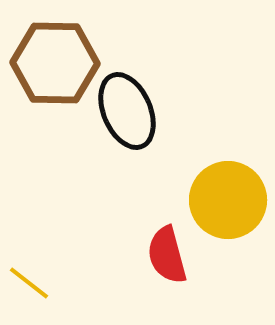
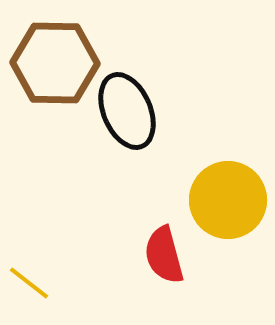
red semicircle: moved 3 px left
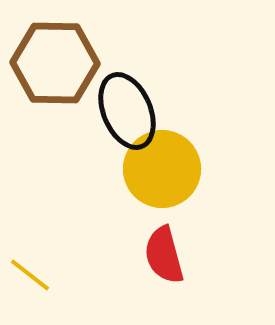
yellow circle: moved 66 px left, 31 px up
yellow line: moved 1 px right, 8 px up
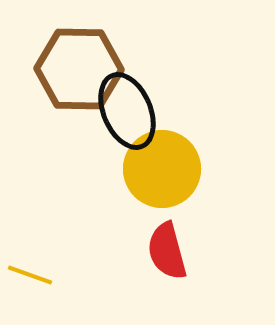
brown hexagon: moved 24 px right, 6 px down
red semicircle: moved 3 px right, 4 px up
yellow line: rotated 18 degrees counterclockwise
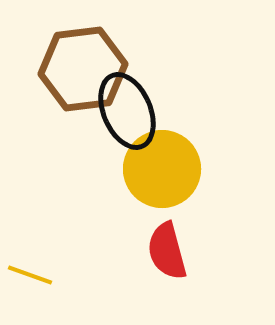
brown hexagon: moved 4 px right; rotated 8 degrees counterclockwise
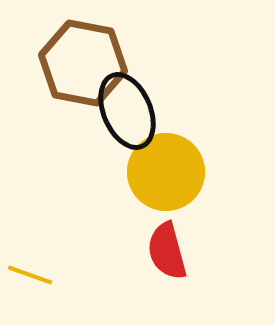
brown hexagon: moved 6 px up; rotated 18 degrees clockwise
yellow circle: moved 4 px right, 3 px down
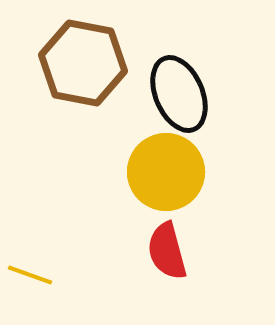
black ellipse: moved 52 px right, 17 px up
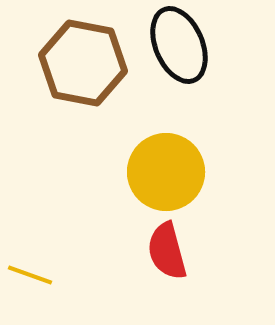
black ellipse: moved 49 px up
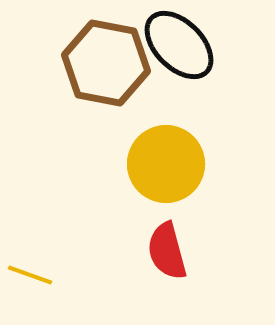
black ellipse: rotated 22 degrees counterclockwise
brown hexagon: moved 23 px right
yellow circle: moved 8 px up
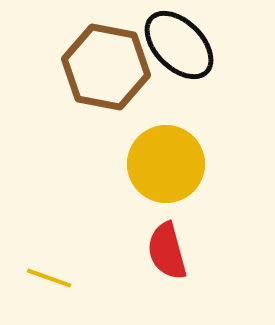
brown hexagon: moved 4 px down
yellow line: moved 19 px right, 3 px down
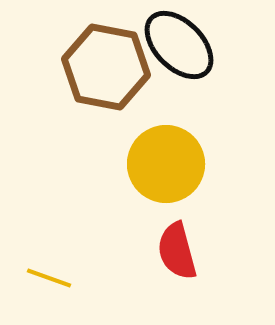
red semicircle: moved 10 px right
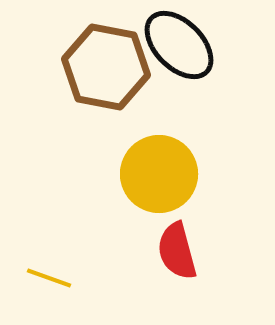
yellow circle: moved 7 px left, 10 px down
